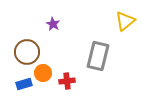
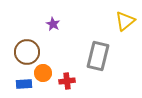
blue rectangle: rotated 14 degrees clockwise
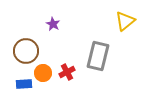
brown circle: moved 1 px left, 1 px up
red cross: moved 9 px up; rotated 21 degrees counterclockwise
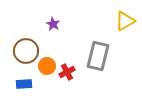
yellow triangle: rotated 10 degrees clockwise
orange circle: moved 4 px right, 7 px up
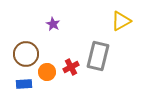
yellow triangle: moved 4 px left
brown circle: moved 3 px down
orange circle: moved 6 px down
red cross: moved 4 px right, 5 px up
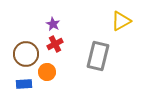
red cross: moved 16 px left, 23 px up
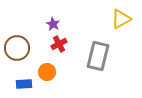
yellow triangle: moved 2 px up
red cross: moved 4 px right
brown circle: moved 9 px left, 6 px up
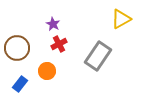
gray rectangle: rotated 20 degrees clockwise
orange circle: moved 1 px up
blue rectangle: moved 4 px left; rotated 49 degrees counterclockwise
